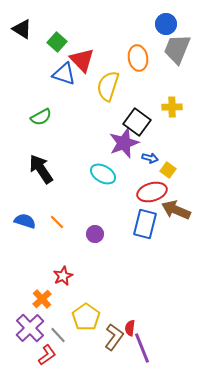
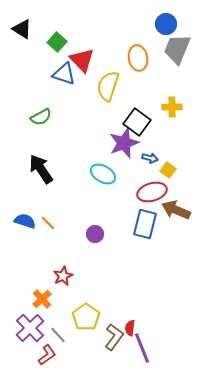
orange line: moved 9 px left, 1 px down
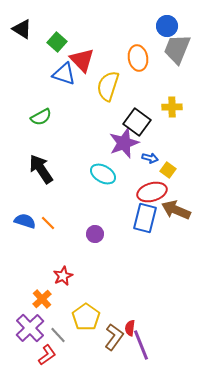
blue circle: moved 1 px right, 2 px down
blue rectangle: moved 6 px up
purple line: moved 1 px left, 3 px up
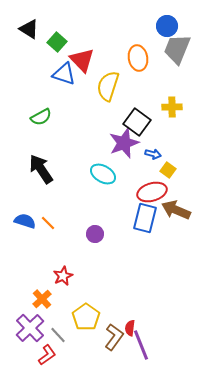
black triangle: moved 7 px right
blue arrow: moved 3 px right, 4 px up
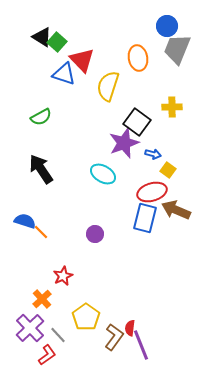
black triangle: moved 13 px right, 8 px down
orange line: moved 7 px left, 9 px down
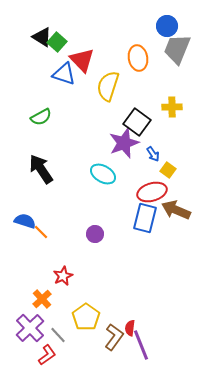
blue arrow: rotated 42 degrees clockwise
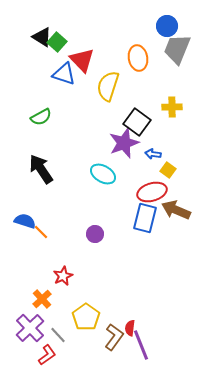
blue arrow: rotated 133 degrees clockwise
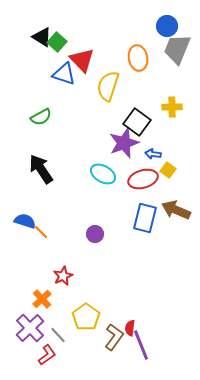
red ellipse: moved 9 px left, 13 px up
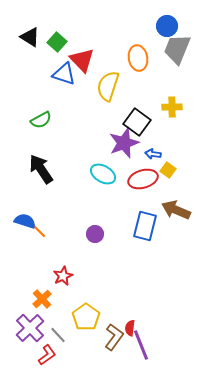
black triangle: moved 12 px left
green semicircle: moved 3 px down
blue rectangle: moved 8 px down
orange line: moved 2 px left, 1 px up
